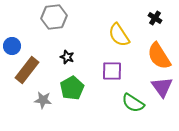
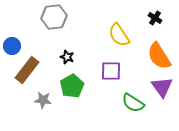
purple square: moved 1 px left
green pentagon: moved 2 px up
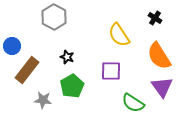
gray hexagon: rotated 25 degrees counterclockwise
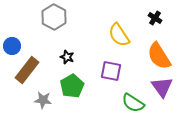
purple square: rotated 10 degrees clockwise
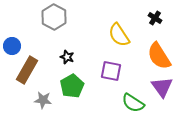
brown rectangle: rotated 8 degrees counterclockwise
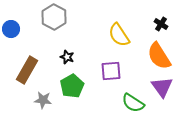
black cross: moved 6 px right, 6 px down
blue circle: moved 1 px left, 17 px up
purple square: rotated 15 degrees counterclockwise
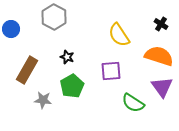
orange semicircle: rotated 140 degrees clockwise
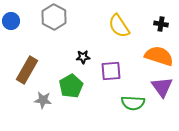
black cross: rotated 24 degrees counterclockwise
blue circle: moved 8 px up
yellow semicircle: moved 9 px up
black star: moved 16 px right; rotated 24 degrees counterclockwise
green pentagon: moved 1 px left
green semicircle: rotated 30 degrees counterclockwise
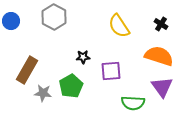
black cross: rotated 24 degrees clockwise
gray star: moved 7 px up
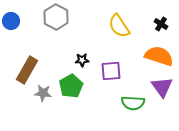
gray hexagon: moved 2 px right
black star: moved 1 px left, 3 px down
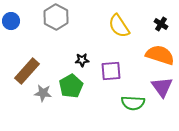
orange semicircle: moved 1 px right, 1 px up
brown rectangle: moved 1 px down; rotated 12 degrees clockwise
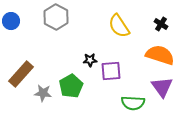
black star: moved 8 px right
brown rectangle: moved 6 px left, 3 px down
